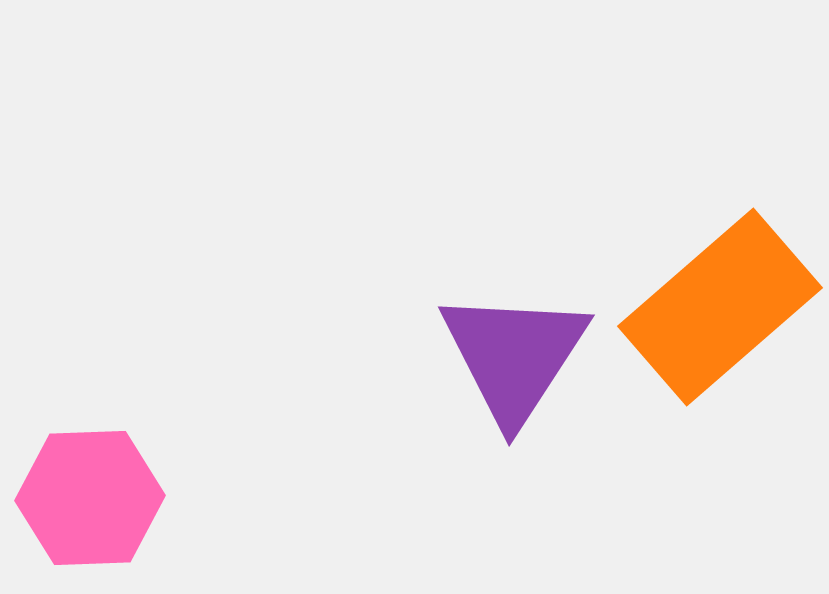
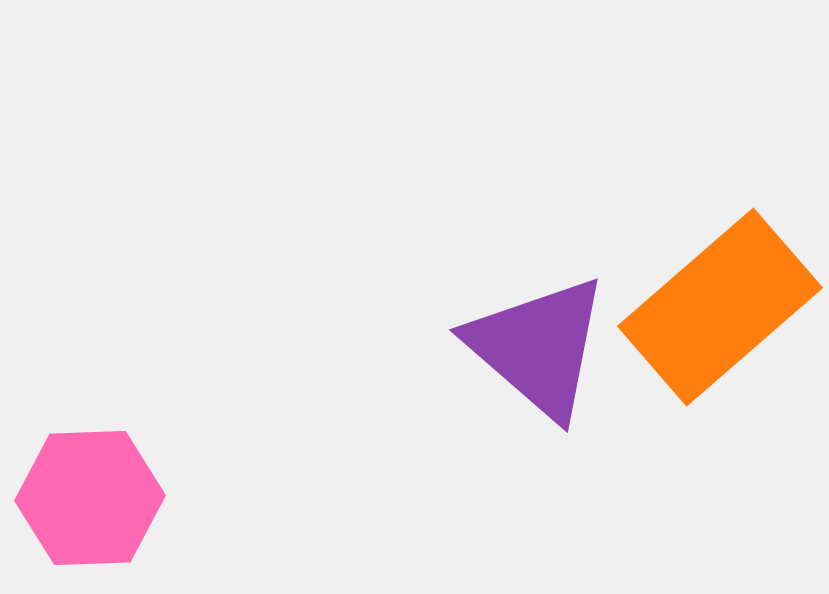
purple triangle: moved 24 px right, 9 px up; rotated 22 degrees counterclockwise
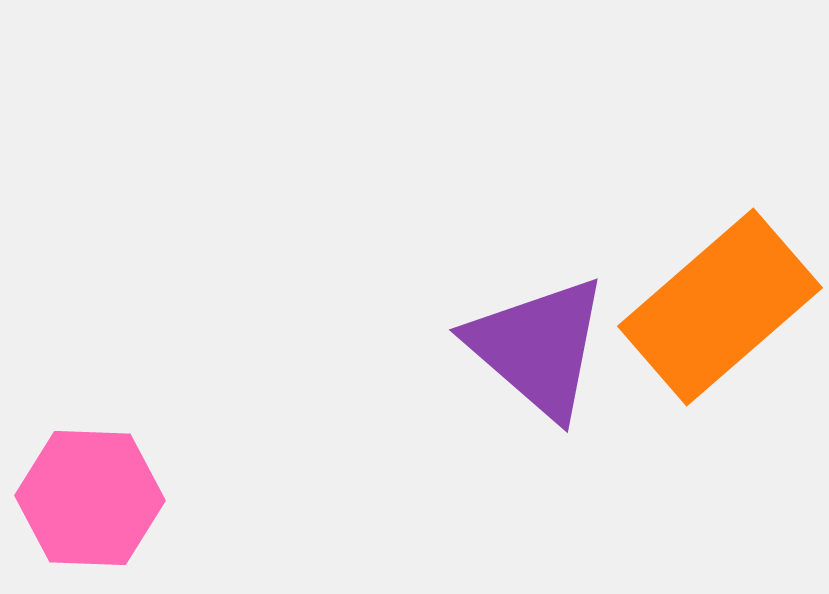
pink hexagon: rotated 4 degrees clockwise
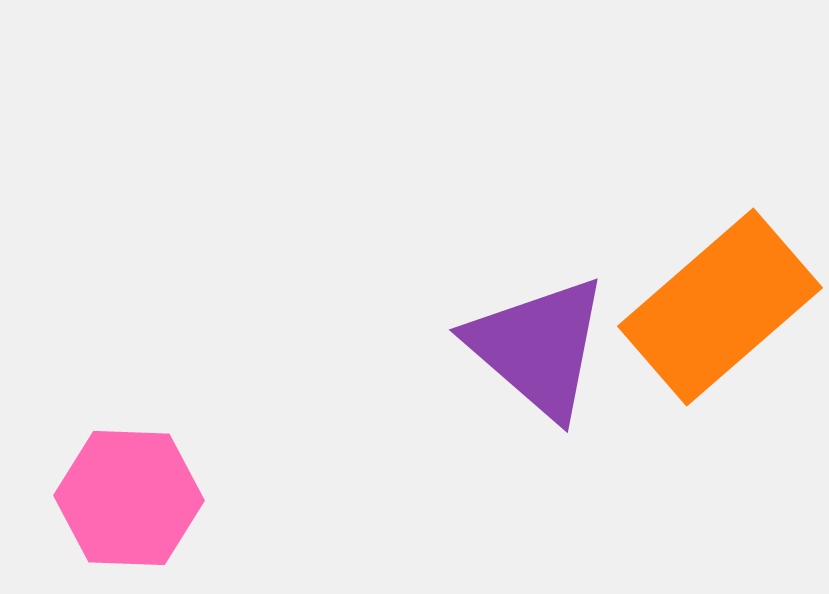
pink hexagon: moved 39 px right
